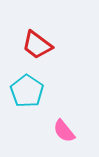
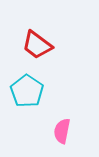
pink semicircle: moved 2 px left; rotated 50 degrees clockwise
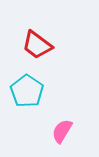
pink semicircle: rotated 20 degrees clockwise
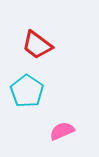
pink semicircle: rotated 35 degrees clockwise
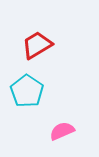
red trapezoid: rotated 112 degrees clockwise
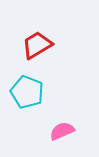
cyan pentagon: moved 1 px down; rotated 12 degrees counterclockwise
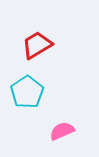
cyan pentagon: rotated 16 degrees clockwise
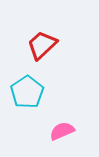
red trapezoid: moved 5 px right; rotated 12 degrees counterclockwise
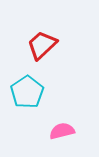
pink semicircle: rotated 10 degrees clockwise
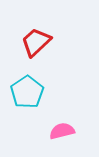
red trapezoid: moved 6 px left, 3 px up
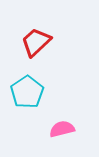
pink semicircle: moved 2 px up
